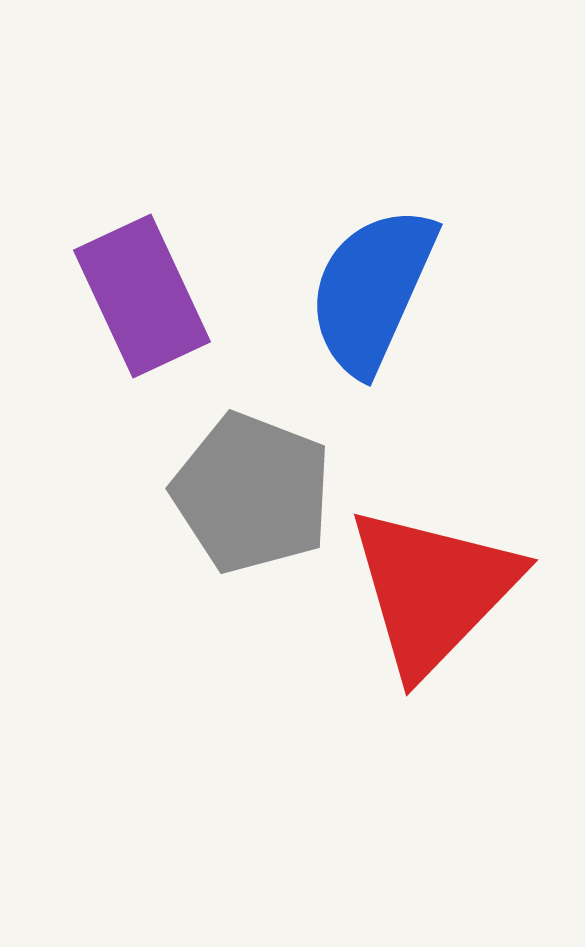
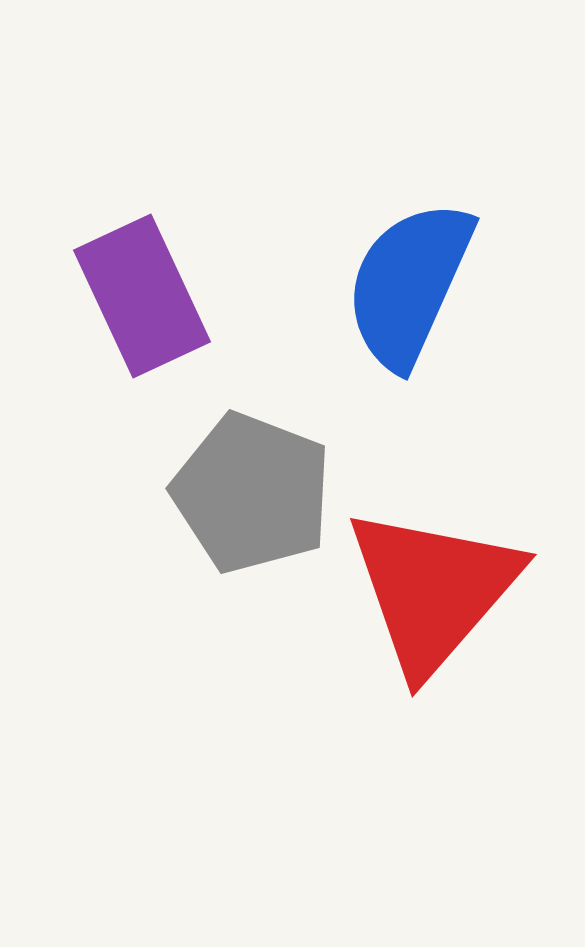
blue semicircle: moved 37 px right, 6 px up
red triangle: rotated 3 degrees counterclockwise
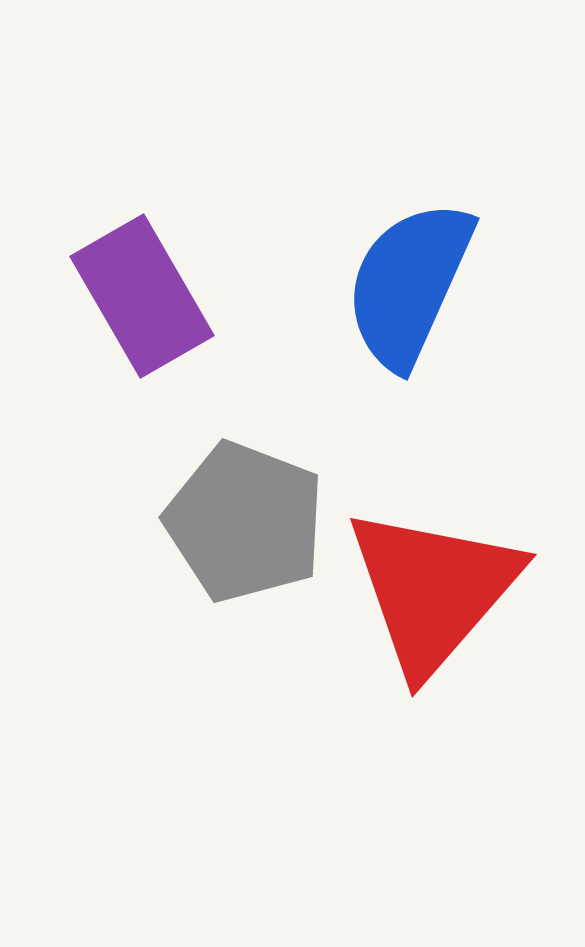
purple rectangle: rotated 5 degrees counterclockwise
gray pentagon: moved 7 px left, 29 px down
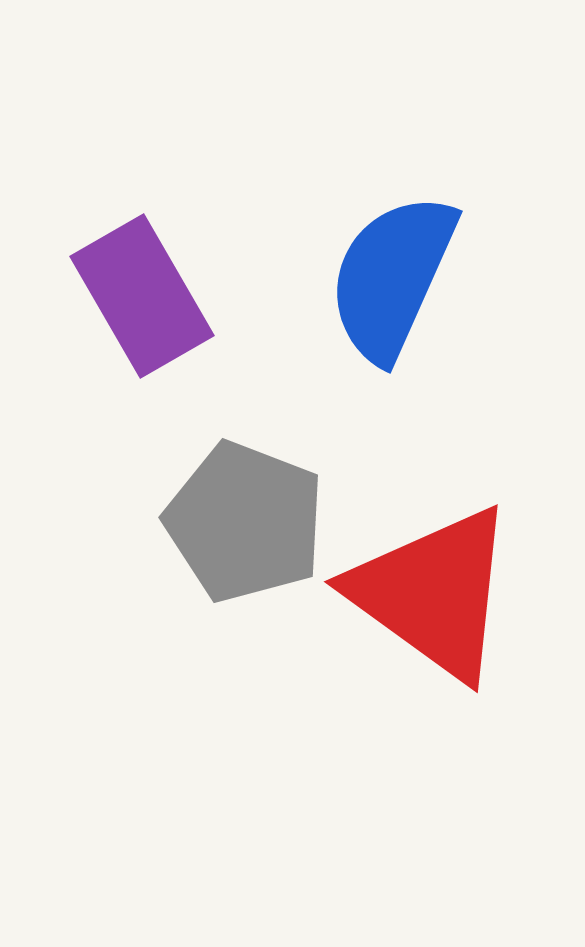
blue semicircle: moved 17 px left, 7 px up
red triangle: moved 3 px down; rotated 35 degrees counterclockwise
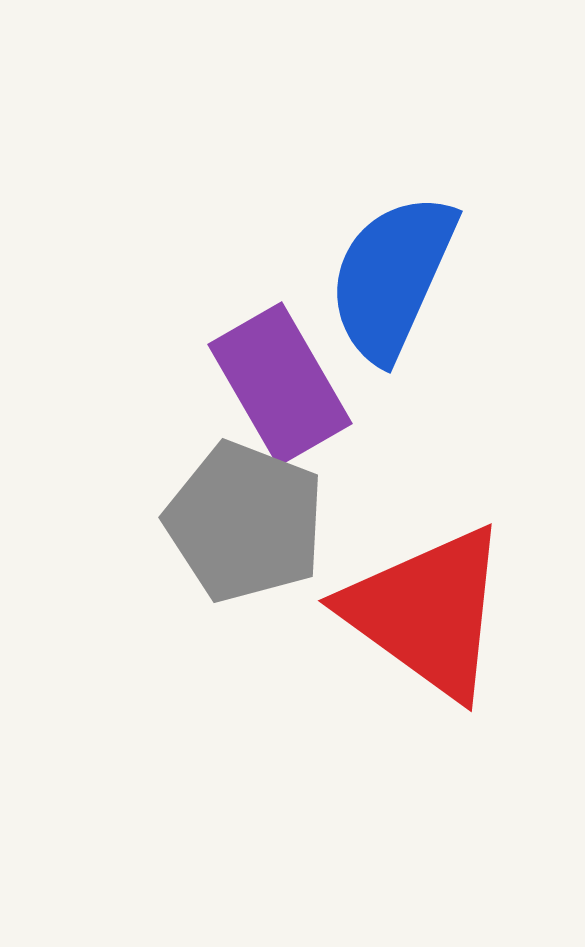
purple rectangle: moved 138 px right, 88 px down
red triangle: moved 6 px left, 19 px down
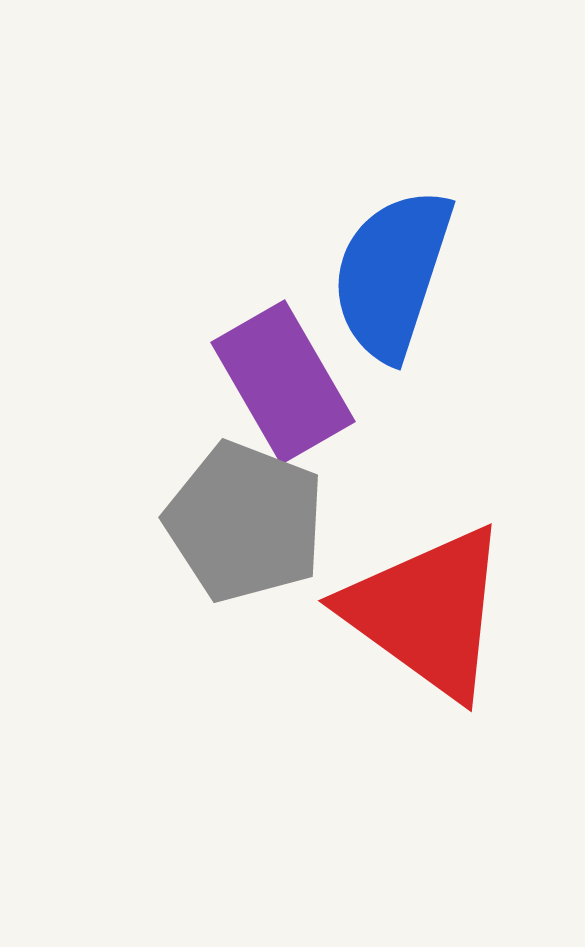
blue semicircle: moved 3 px up; rotated 6 degrees counterclockwise
purple rectangle: moved 3 px right, 2 px up
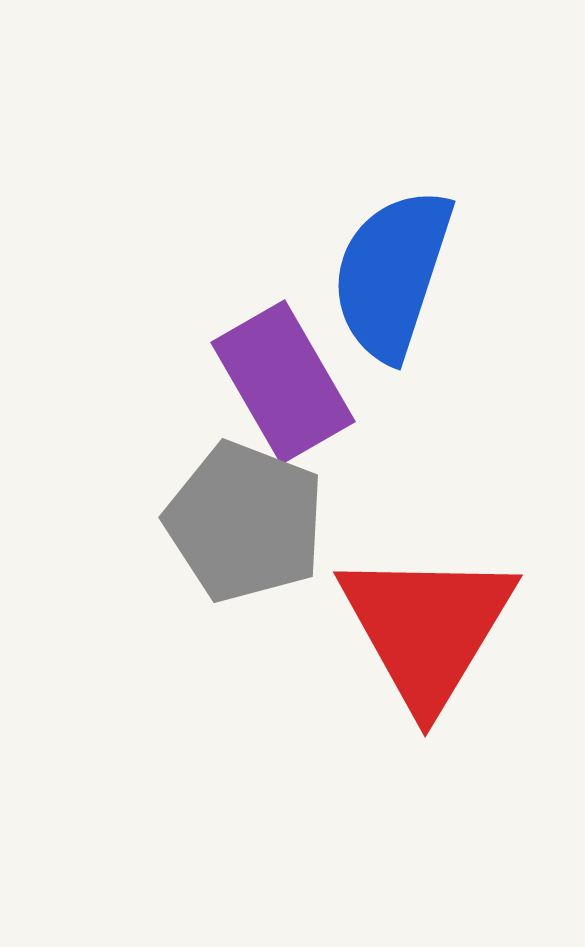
red triangle: moved 16 px down; rotated 25 degrees clockwise
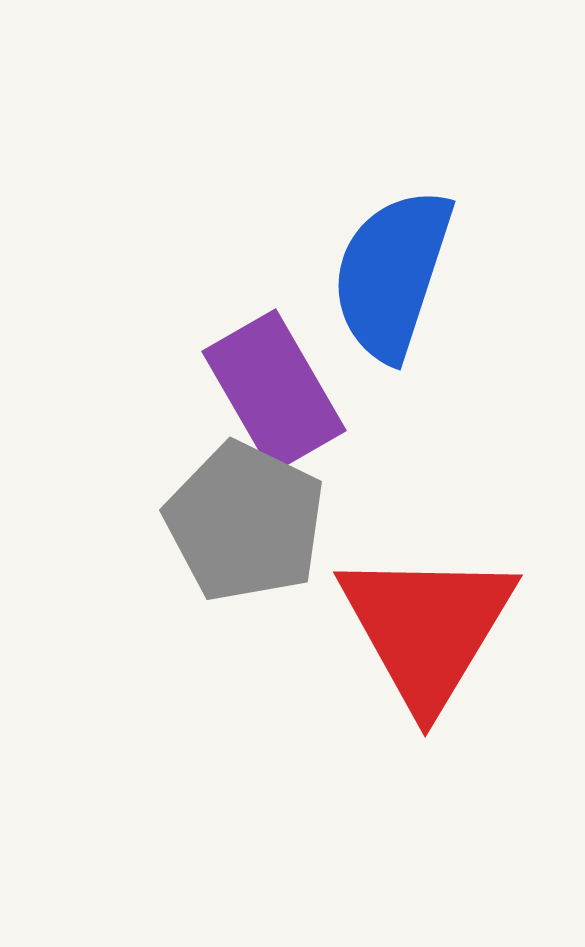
purple rectangle: moved 9 px left, 9 px down
gray pentagon: rotated 5 degrees clockwise
